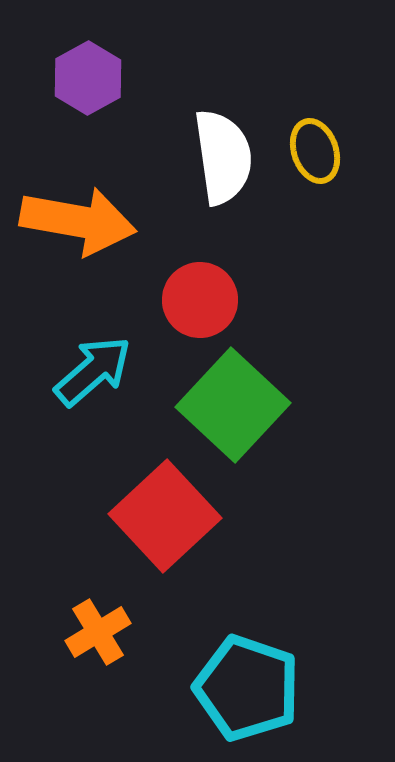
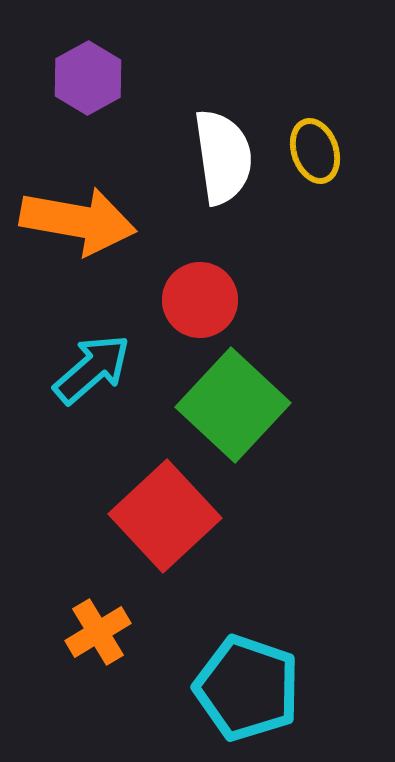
cyan arrow: moved 1 px left, 2 px up
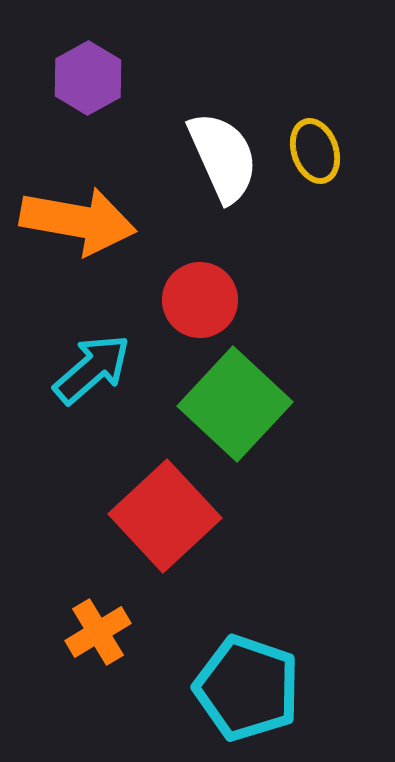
white semicircle: rotated 16 degrees counterclockwise
green square: moved 2 px right, 1 px up
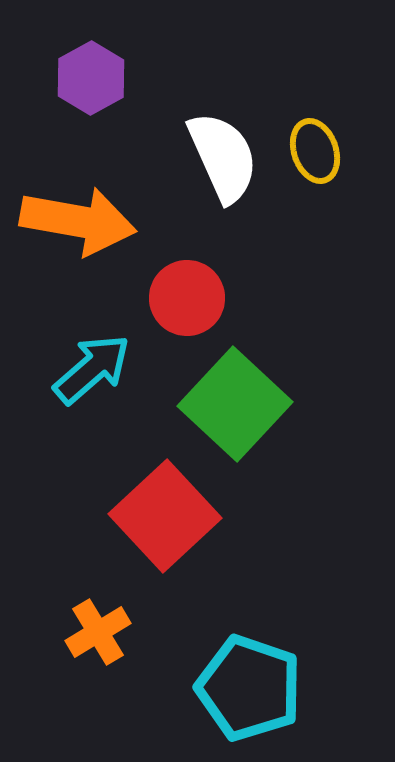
purple hexagon: moved 3 px right
red circle: moved 13 px left, 2 px up
cyan pentagon: moved 2 px right
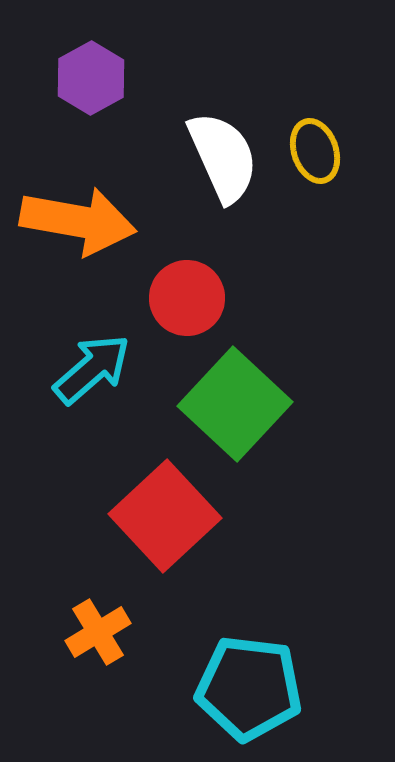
cyan pentagon: rotated 12 degrees counterclockwise
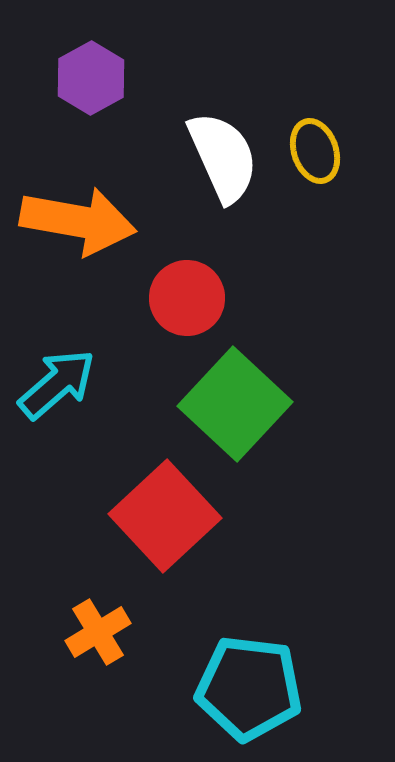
cyan arrow: moved 35 px left, 15 px down
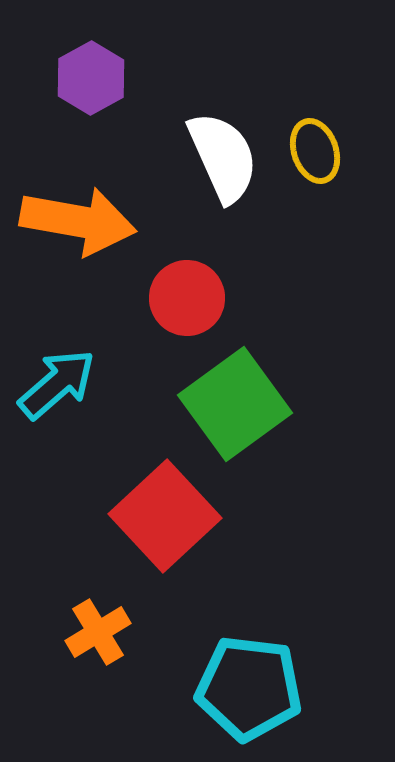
green square: rotated 11 degrees clockwise
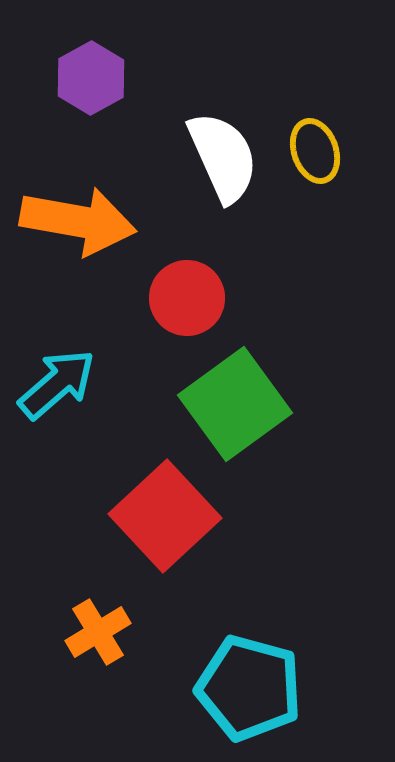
cyan pentagon: rotated 8 degrees clockwise
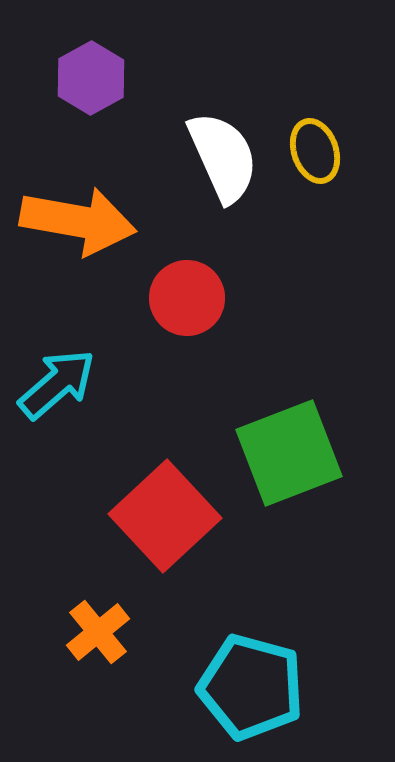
green square: moved 54 px right, 49 px down; rotated 15 degrees clockwise
orange cross: rotated 8 degrees counterclockwise
cyan pentagon: moved 2 px right, 1 px up
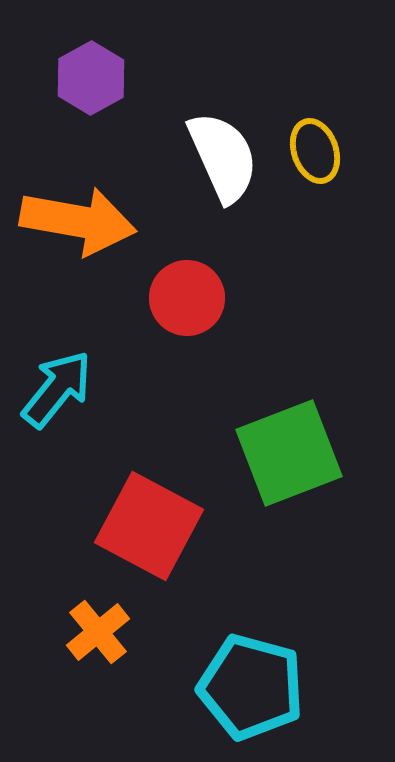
cyan arrow: moved 5 px down; rotated 10 degrees counterclockwise
red square: moved 16 px left, 10 px down; rotated 19 degrees counterclockwise
